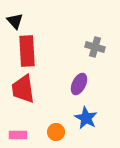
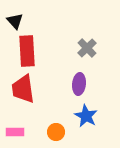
gray cross: moved 8 px left, 1 px down; rotated 30 degrees clockwise
purple ellipse: rotated 20 degrees counterclockwise
blue star: moved 2 px up
pink rectangle: moved 3 px left, 3 px up
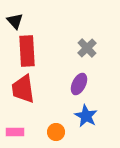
purple ellipse: rotated 20 degrees clockwise
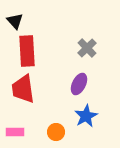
blue star: rotated 15 degrees clockwise
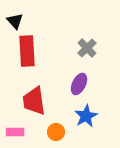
red trapezoid: moved 11 px right, 12 px down
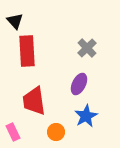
pink rectangle: moved 2 px left; rotated 66 degrees clockwise
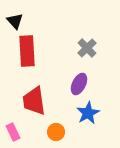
blue star: moved 2 px right, 3 px up
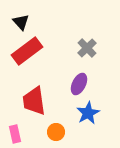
black triangle: moved 6 px right, 1 px down
red rectangle: rotated 56 degrees clockwise
pink rectangle: moved 2 px right, 2 px down; rotated 12 degrees clockwise
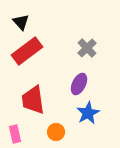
red trapezoid: moved 1 px left, 1 px up
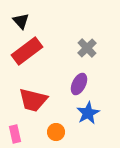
black triangle: moved 1 px up
red trapezoid: rotated 68 degrees counterclockwise
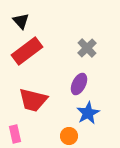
orange circle: moved 13 px right, 4 px down
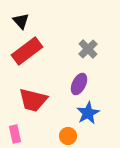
gray cross: moved 1 px right, 1 px down
orange circle: moved 1 px left
